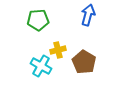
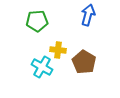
green pentagon: moved 1 px left, 1 px down
yellow cross: rotated 21 degrees clockwise
cyan cross: moved 1 px right, 1 px down
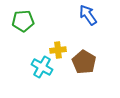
blue arrow: rotated 50 degrees counterclockwise
green pentagon: moved 14 px left
yellow cross: rotated 14 degrees counterclockwise
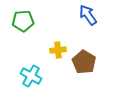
cyan cross: moved 11 px left, 9 px down
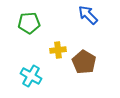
blue arrow: rotated 10 degrees counterclockwise
green pentagon: moved 6 px right, 2 px down
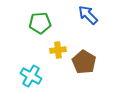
green pentagon: moved 11 px right
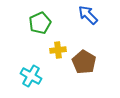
green pentagon: rotated 20 degrees counterclockwise
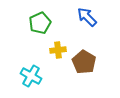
blue arrow: moved 1 px left, 2 px down
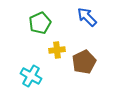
yellow cross: moved 1 px left
brown pentagon: rotated 15 degrees clockwise
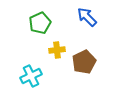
cyan cross: rotated 35 degrees clockwise
